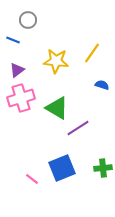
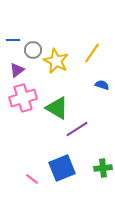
gray circle: moved 5 px right, 30 px down
blue line: rotated 24 degrees counterclockwise
yellow star: rotated 20 degrees clockwise
pink cross: moved 2 px right
purple line: moved 1 px left, 1 px down
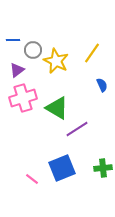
blue semicircle: rotated 48 degrees clockwise
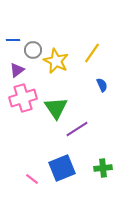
green triangle: moved 1 px left; rotated 25 degrees clockwise
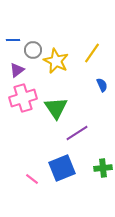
purple line: moved 4 px down
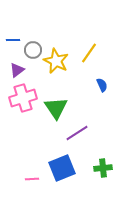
yellow line: moved 3 px left
pink line: rotated 40 degrees counterclockwise
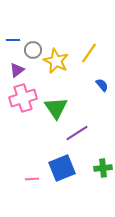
blue semicircle: rotated 16 degrees counterclockwise
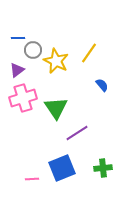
blue line: moved 5 px right, 2 px up
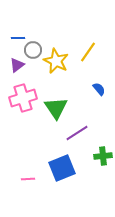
yellow line: moved 1 px left, 1 px up
purple triangle: moved 5 px up
blue semicircle: moved 3 px left, 4 px down
green cross: moved 12 px up
pink line: moved 4 px left
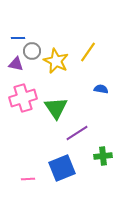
gray circle: moved 1 px left, 1 px down
purple triangle: moved 1 px left, 1 px up; rotated 49 degrees clockwise
blue semicircle: moved 2 px right; rotated 40 degrees counterclockwise
